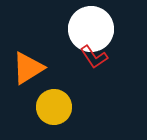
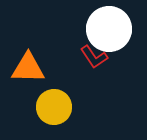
white circle: moved 18 px right
orange triangle: rotated 33 degrees clockwise
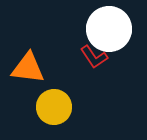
orange triangle: rotated 6 degrees clockwise
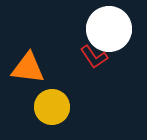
yellow circle: moved 2 px left
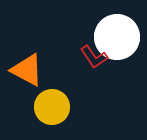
white circle: moved 8 px right, 8 px down
orange triangle: moved 1 px left, 2 px down; rotated 21 degrees clockwise
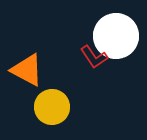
white circle: moved 1 px left, 1 px up
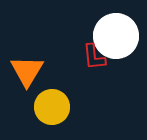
red L-shape: rotated 28 degrees clockwise
orange triangle: moved 1 px down; rotated 33 degrees clockwise
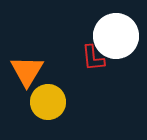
red L-shape: moved 1 px left, 1 px down
yellow circle: moved 4 px left, 5 px up
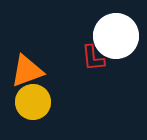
orange triangle: rotated 39 degrees clockwise
yellow circle: moved 15 px left
